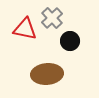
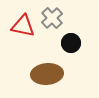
red triangle: moved 2 px left, 3 px up
black circle: moved 1 px right, 2 px down
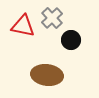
black circle: moved 3 px up
brown ellipse: moved 1 px down; rotated 12 degrees clockwise
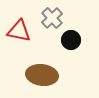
red triangle: moved 4 px left, 5 px down
brown ellipse: moved 5 px left
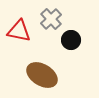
gray cross: moved 1 px left, 1 px down
brown ellipse: rotated 24 degrees clockwise
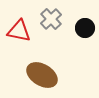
black circle: moved 14 px right, 12 px up
